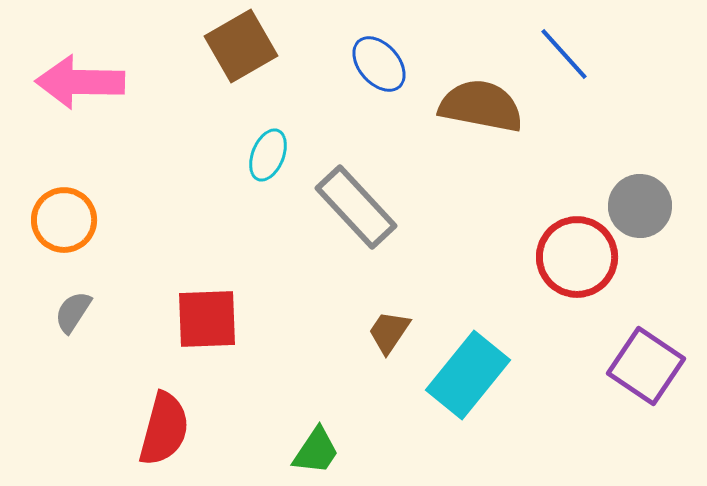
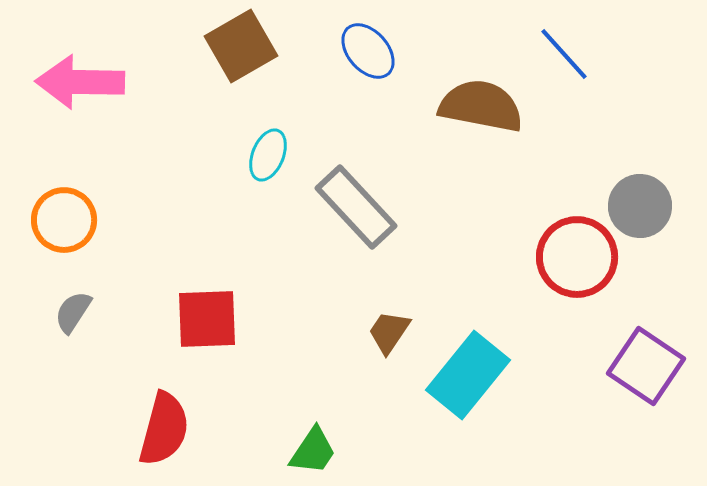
blue ellipse: moved 11 px left, 13 px up
green trapezoid: moved 3 px left
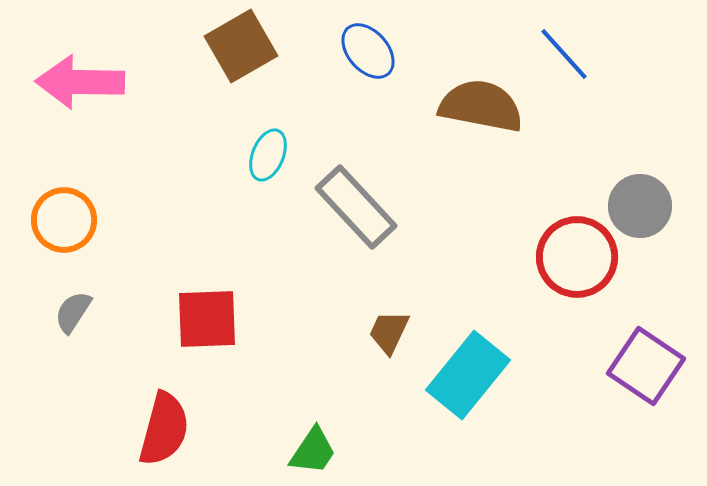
brown trapezoid: rotated 9 degrees counterclockwise
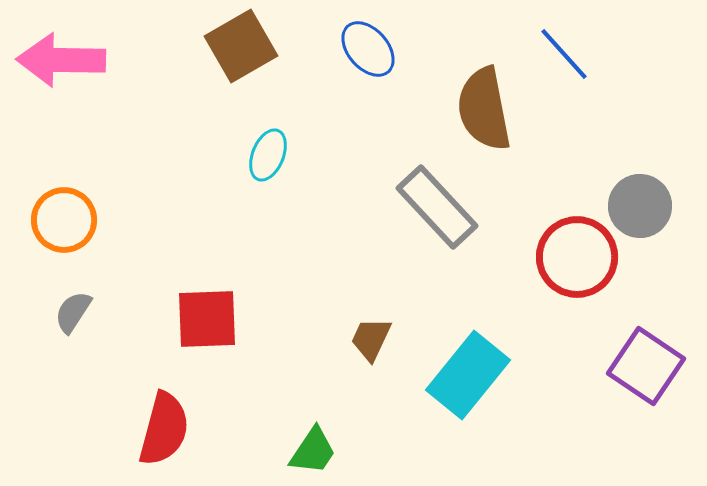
blue ellipse: moved 2 px up
pink arrow: moved 19 px left, 22 px up
brown semicircle: moved 3 px right, 3 px down; rotated 112 degrees counterclockwise
gray rectangle: moved 81 px right
brown trapezoid: moved 18 px left, 7 px down
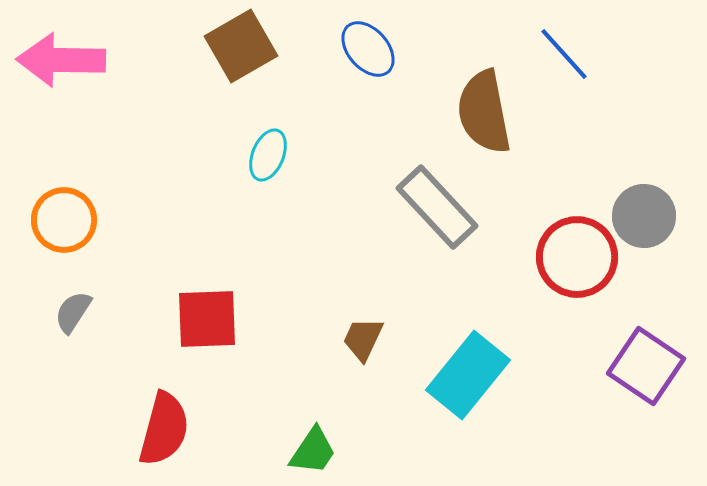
brown semicircle: moved 3 px down
gray circle: moved 4 px right, 10 px down
brown trapezoid: moved 8 px left
